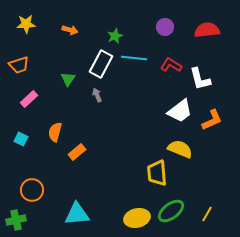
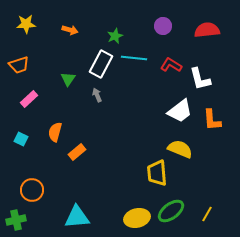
purple circle: moved 2 px left, 1 px up
orange L-shape: rotated 110 degrees clockwise
cyan triangle: moved 3 px down
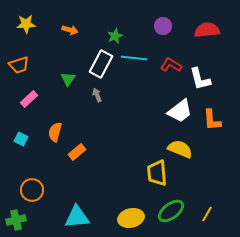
yellow ellipse: moved 6 px left
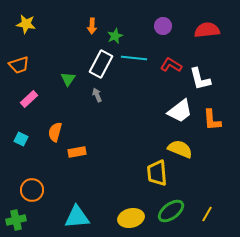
yellow star: rotated 12 degrees clockwise
orange arrow: moved 22 px right, 4 px up; rotated 77 degrees clockwise
orange rectangle: rotated 30 degrees clockwise
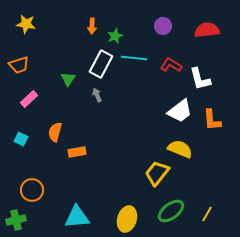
yellow trapezoid: rotated 44 degrees clockwise
yellow ellipse: moved 4 px left, 1 px down; rotated 60 degrees counterclockwise
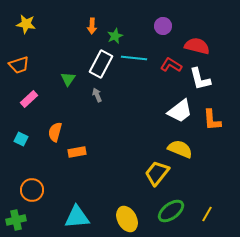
red semicircle: moved 10 px left, 16 px down; rotated 20 degrees clockwise
yellow ellipse: rotated 45 degrees counterclockwise
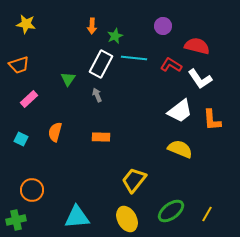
white L-shape: rotated 20 degrees counterclockwise
orange rectangle: moved 24 px right, 15 px up; rotated 12 degrees clockwise
yellow trapezoid: moved 23 px left, 7 px down
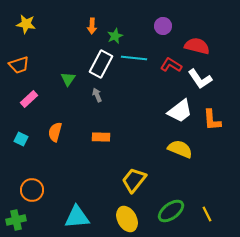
yellow line: rotated 56 degrees counterclockwise
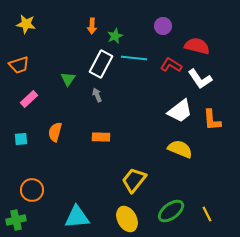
cyan square: rotated 32 degrees counterclockwise
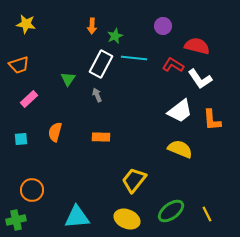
red L-shape: moved 2 px right
yellow ellipse: rotated 40 degrees counterclockwise
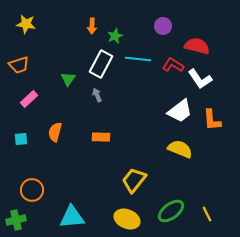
cyan line: moved 4 px right, 1 px down
cyan triangle: moved 5 px left
